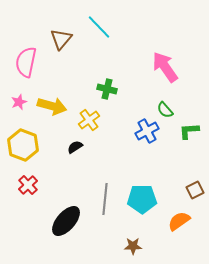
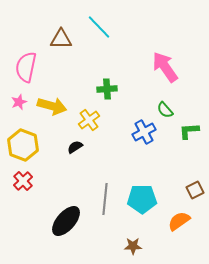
brown triangle: rotated 50 degrees clockwise
pink semicircle: moved 5 px down
green cross: rotated 18 degrees counterclockwise
blue cross: moved 3 px left, 1 px down
red cross: moved 5 px left, 4 px up
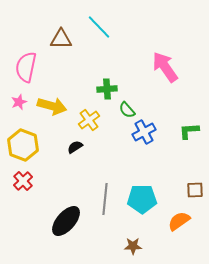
green semicircle: moved 38 px left
brown square: rotated 24 degrees clockwise
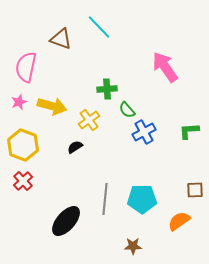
brown triangle: rotated 20 degrees clockwise
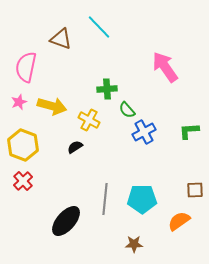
yellow cross: rotated 25 degrees counterclockwise
brown star: moved 1 px right, 2 px up
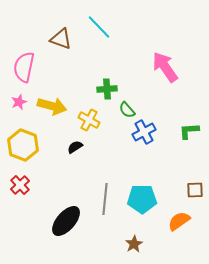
pink semicircle: moved 2 px left
red cross: moved 3 px left, 4 px down
brown star: rotated 30 degrees counterclockwise
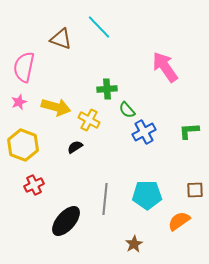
yellow arrow: moved 4 px right, 1 px down
red cross: moved 14 px right; rotated 18 degrees clockwise
cyan pentagon: moved 5 px right, 4 px up
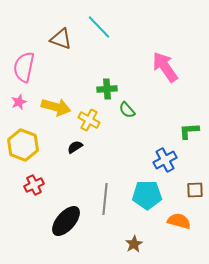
blue cross: moved 21 px right, 28 px down
orange semicircle: rotated 50 degrees clockwise
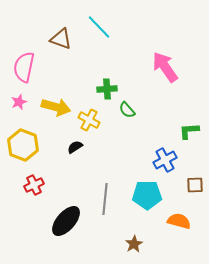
brown square: moved 5 px up
